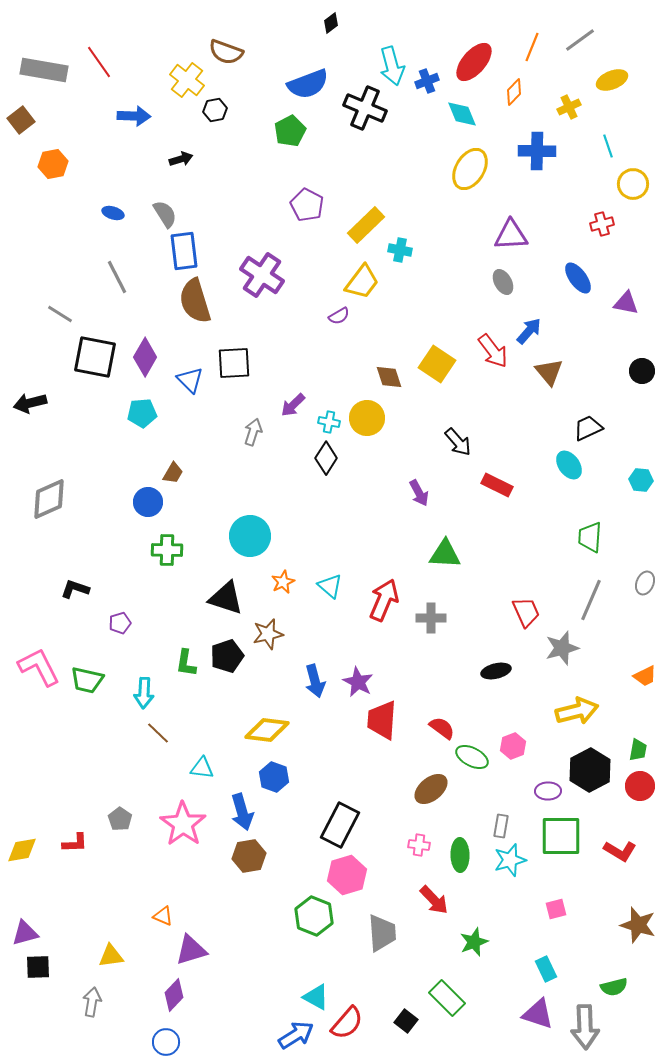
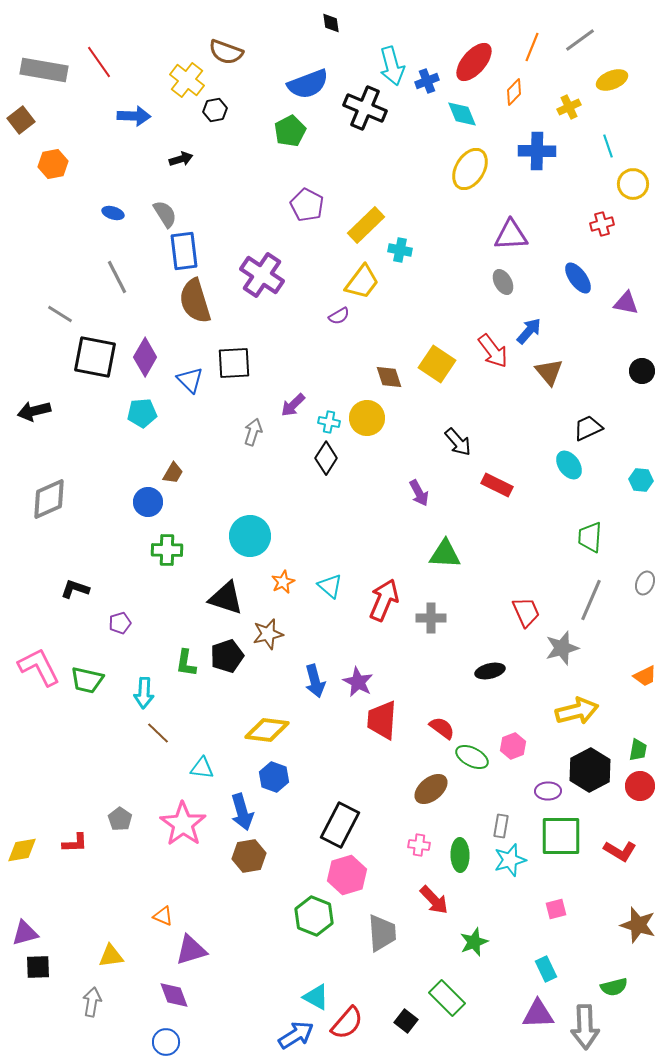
black diamond at (331, 23): rotated 60 degrees counterclockwise
black arrow at (30, 403): moved 4 px right, 8 px down
black ellipse at (496, 671): moved 6 px left
purple diamond at (174, 995): rotated 64 degrees counterclockwise
purple triangle at (538, 1014): rotated 20 degrees counterclockwise
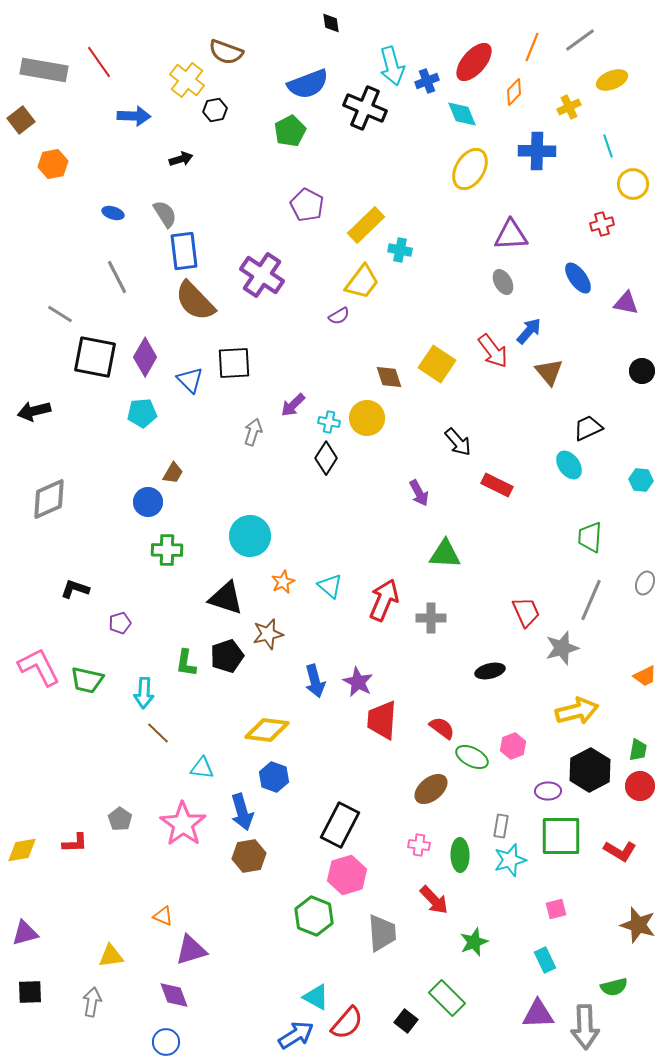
brown semicircle at (195, 301): rotated 27 degrees counterclockwise
black square at (38, 967): moved 8 px left, 25 px down
cyan rectangle at (546, 969): moved 1 px left, 9 px up
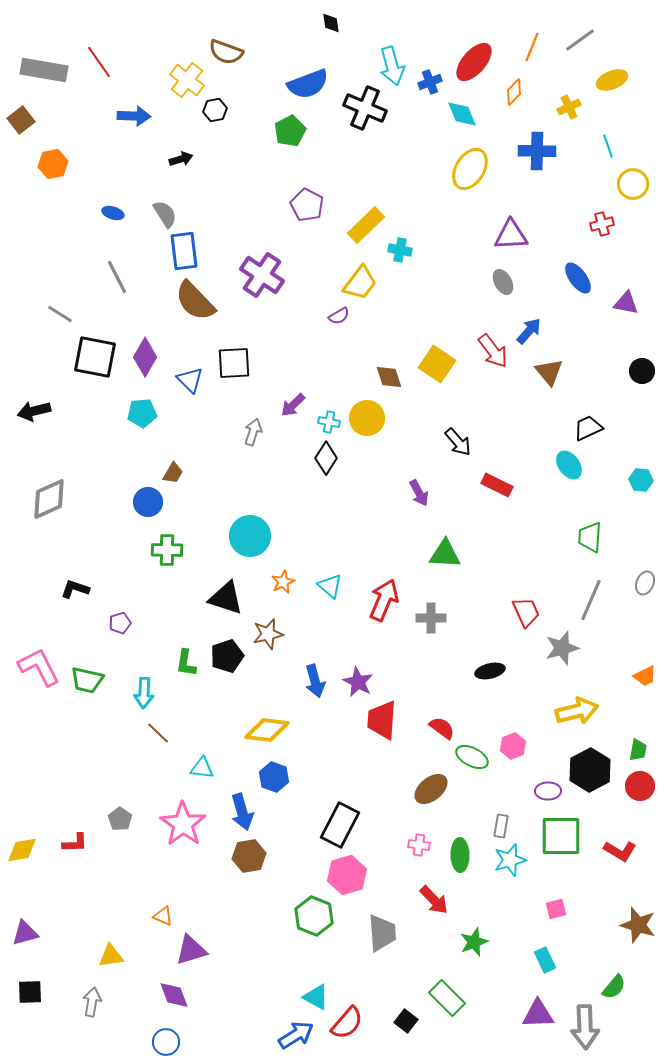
blue cross at (427, 81): moved 3 px right, 1 px down
yellow trapezoid at (362, 282): moved 2 px left, 1 px down
green semicircle at (614, 987): rotated 36 degrees counterclockwise
